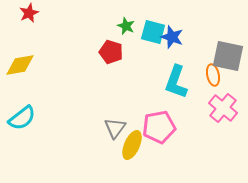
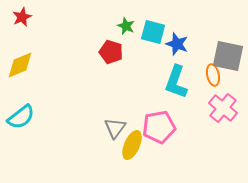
red star: moved 7 px left, 4 px down
blue star: moved 5 px right, 7 px down
yellow diamond: rotated 12 degrees counterclockwise
cyan semicircle: moved 1 px left, 1 px up
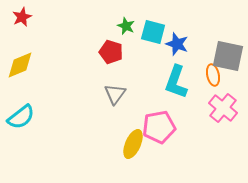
gray triangle: moved 34 px up
yellow ellipse: moved 1 px right, 1 px up
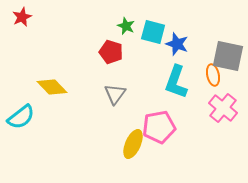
yellow diamond: moved 32 px right, 22 px down; rotated 68 degrees clockwise
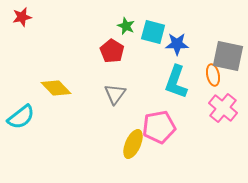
red star: rotated 12 degrees clockwise
blue star: rotated 20 degrees counterclockwise
red pentagon: moved 1 px right, 1 px up; rotated 15 degrees clockwise
yellow diamond: moved 4 px right, 1 px down
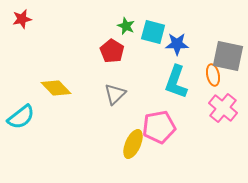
red star: moved 2 px down
gray triangle: rotated 10 degrees clockwise
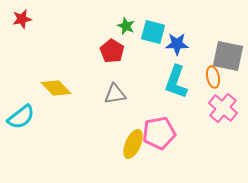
orange ellipse: moved 2 px down
gray triangle: rotated 35 degrees clockwise
pink pentagon: moved 6 px down
